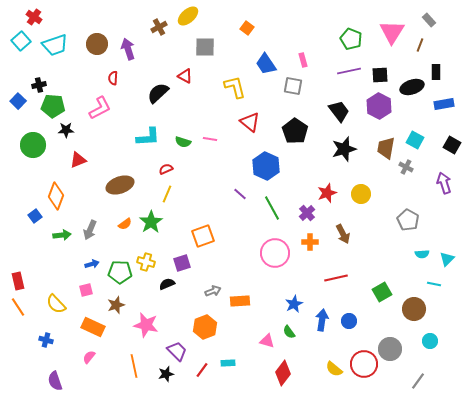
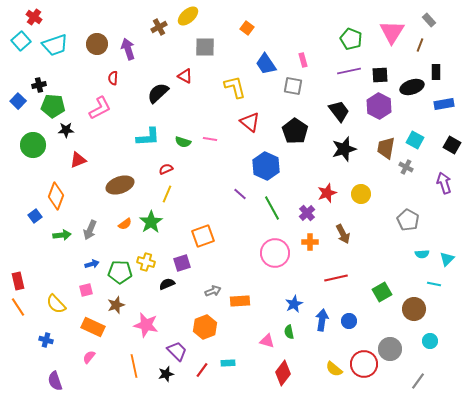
green semicircle at (289, 332): rotated 24 degrees clockwise
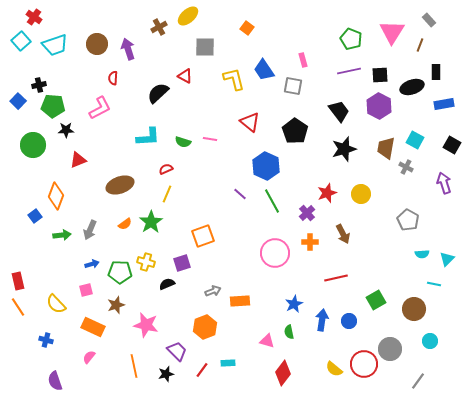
blue trapezoid at (266, 64): moved 2 px left, 6 px down
yellow L-shape at (235, 87): moved 1 px left, 8 px up
green line at (272, 208): moved 7 px up
green square at (382, 292): moved 6 px left, 8 px down
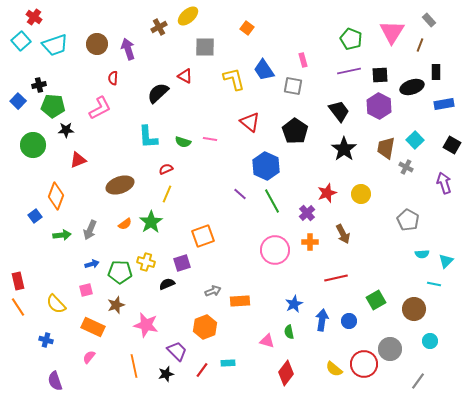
cyan L-shape at (148, 137): rotated 90 degrees clockwise
cyan square at (415, 140): rotated 18 degrees clockwise
black star at (344, 149): rotated 20 degrees counterclockwise
pink circle at (275, 253): moved 3 px up
cyan triangle at (447, 259): moved 1 px left, 2 px down
red diamond at (283, 373): moved 3 px right
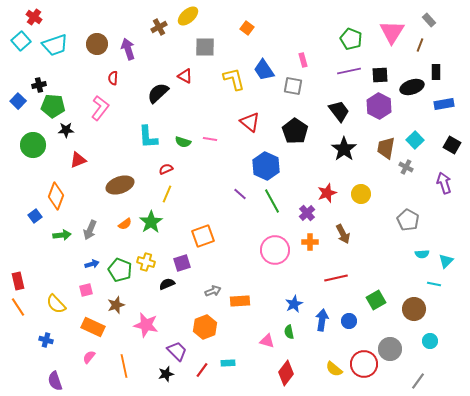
pink L-shape at (100, 108): rotated 25 degrees counterclockwise
green pentagon at (120, 272): moved 2 px up; rotated 20 degrees clockwise
orange line at (134, 366): moved 10 px left
